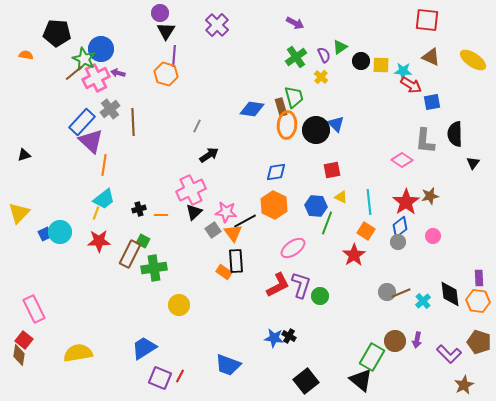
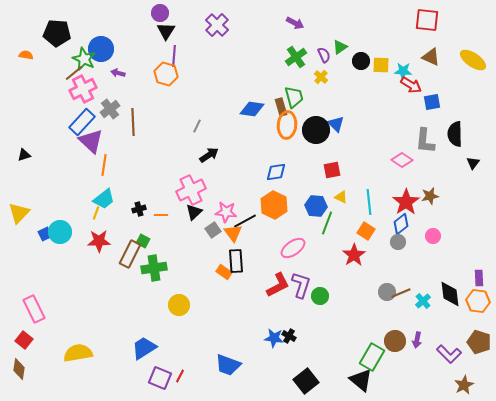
pink cross at (96, 78): moved 13 px left, 11 px down
blue diamond at (400, 227): moved 1 px right, 3 px up
brown diamond at (19, 355): moved 14 px down
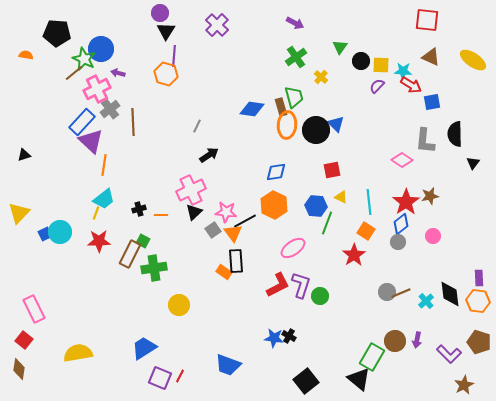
green triangle at (340, 47): rotated 21 degrees counterclockwise
purple semicircle at (324, 55): moved 53 px right, 31 px down; rotated 112 degrees counterclockwise
pink cross at (83, 89): moved 14 px right
cyan cross at (423, 301): moved 3 px right
black triangle at (361, 380): moved 2 px left, 1 px up
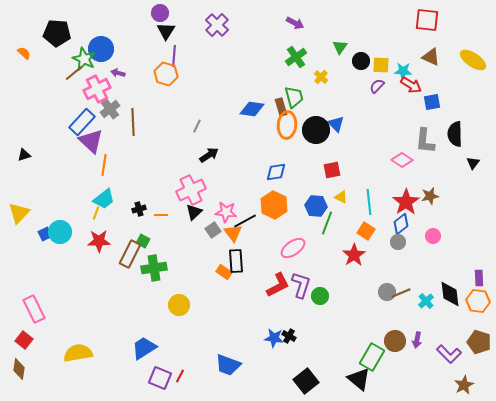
orange semicircle at (26, 55): moved 2 px left, 2 px up; rotated 32 degrees clockwise
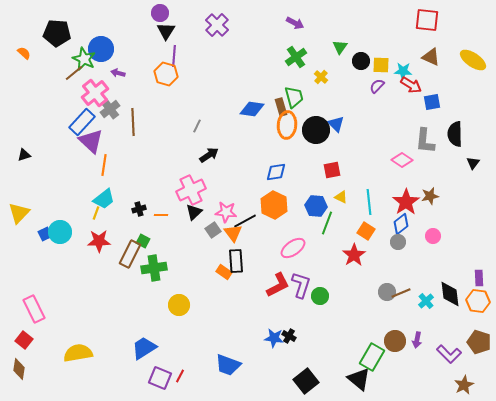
pink cross at (97, 89): moved 2 px left, 4 px down; rotated 12 degrees counterclockwise
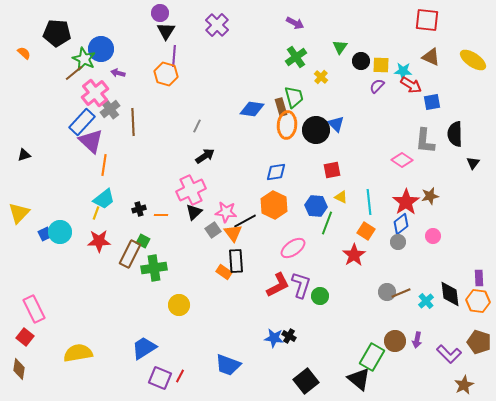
black arrow at (209, 155): moved 4 px left, 1 px down
red square at (24, 340): moved 1 px right, 3 px up
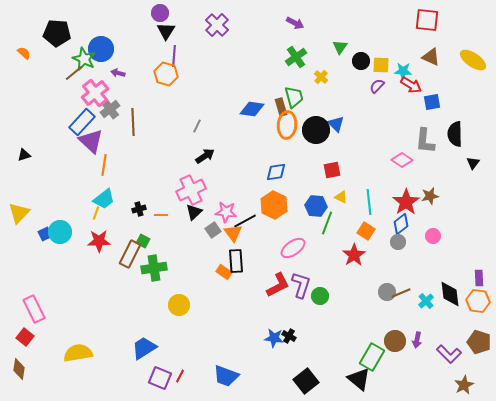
blue trapezoid at (228, 365): moved 2 px left, 11 px down
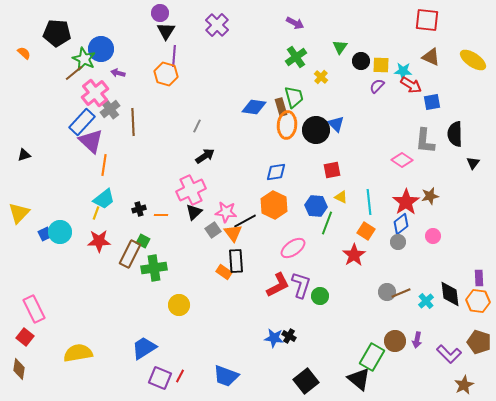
blue diamond at (252, 109): moved 2 px right, 2 px up
